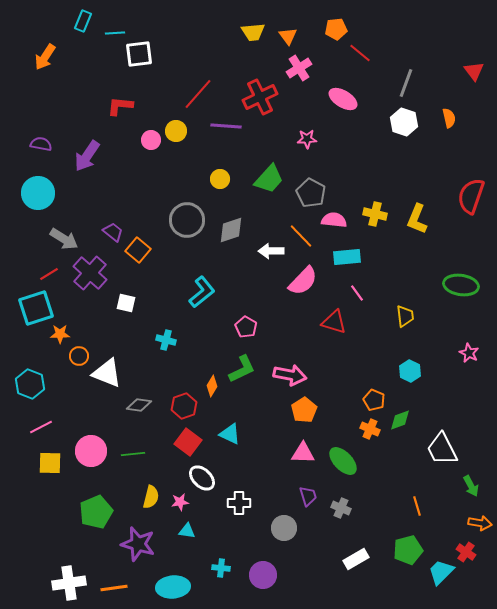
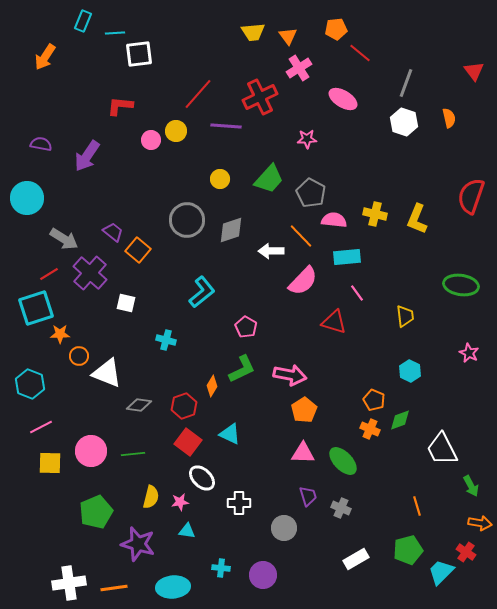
cyan circle at (38, 193): moved 11 px left, 5 px down
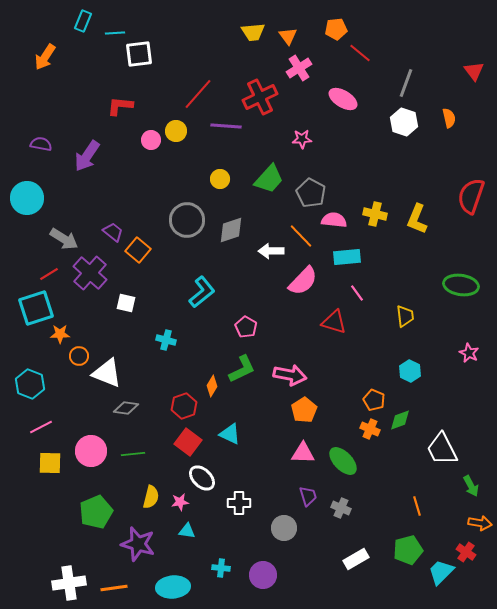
pink star at (307, 139): moved 5 px left
gray diamond at (139, 405): moved 13 px left, 3 px down
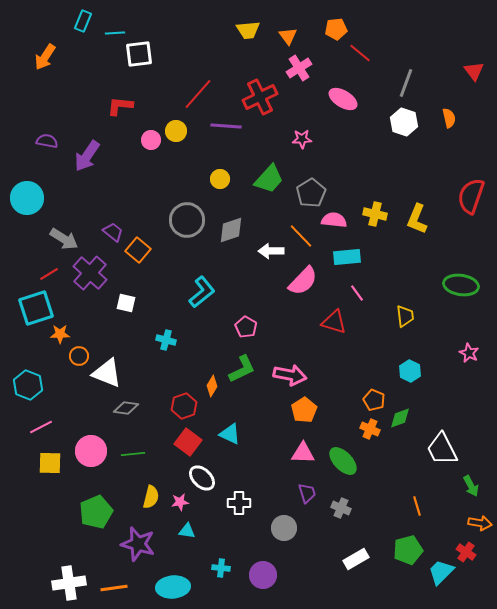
yellow trapezoid at (253, 32): moved 5 px left, 2 px up
purple semicircle at (41, 144): moved 6 px right, 3 px up
gray pentagon at (311, 193): rotated 12 degrees clockwise
cyan hexagon at (30, 384): moved 2 px left, 1 px down
green diamond at (400, 420): moved 2 px up
purple trapezoid at (308, 496): moved 1 px left, 3 px up
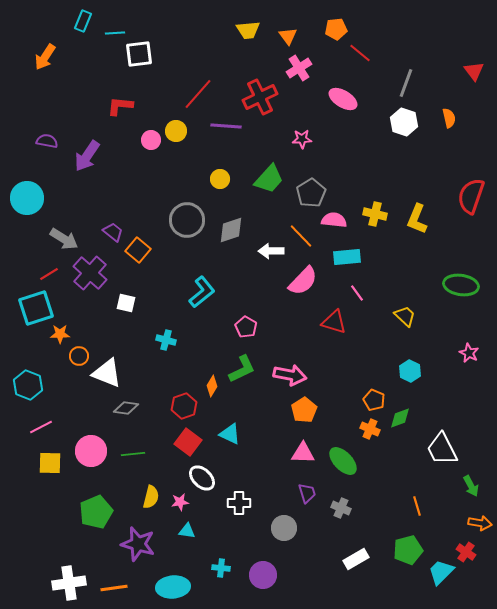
yellow trapezoid at (405, 316): rotated 40 degrees counterclockwise
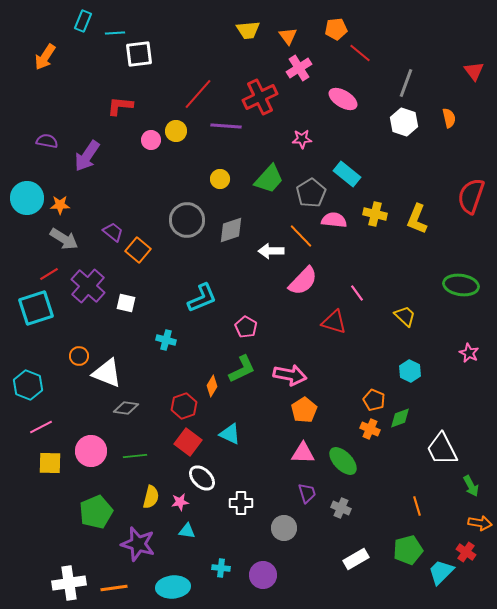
cyan rectangle at (347, 257): moved 83 px up; rotated 44 degrees clockwise
purple cross at (90, 273): moved 2 px left, 13 px down
cyan L-shape at (202, 292): moved 6 px down; rotated 16 degrees clockwise
orange star at (60, 334): moved 129 px up
green line at (133, 454): moved 2 px right, 2 px down
white cross at (239, 503): moved 2 px right
